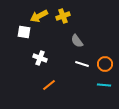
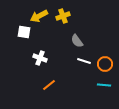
white line: moved 2 px right, 3 px up
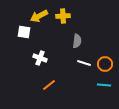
yellow cross: rotated 16 degrees clockwise
gray semicircle: rotated 136 degrees counterclockwise
white line: moved 2 px down
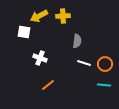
orange line: moved 1 px left
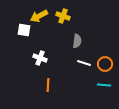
yellow cross: rotated 24 degrees clockwise
white square: moved 2 px up
orange line: rotated 48 degrees counterclockwise
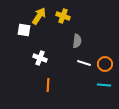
yellow arrow: rotated 150 degrees clockwise
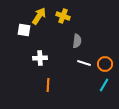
white cross: rotated 24 degrees counterclockwise
cyan line: rotated 64 degrees counterclockwise
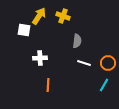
orange circle: moved 3 px right, 1 px up
